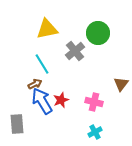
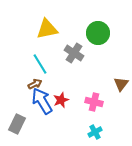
gray cross: moved 1 px left, 2 px down; rotated 18 degrees counterclockwise
cyan line: moved 2 px left
gray rectangle: rotated 30 degrees clockwise
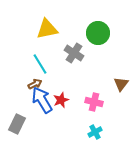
blue arrow: moved 1 px up
